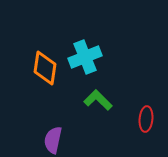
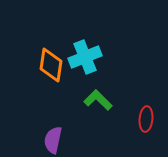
orange diamond: moved 6 px right, 3 px up
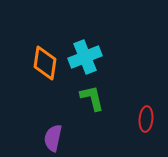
orange diamond: moved 6 px left, 2 px up
green L-shape: moved 6 px left, 2 px up; rotated 32 degrees clockwise
purple semicircle: moved 2 px up
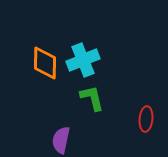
cyan cross: moved 2 px left, 3 px down
orange diamond: rotated 8 degrees counterclockwise
purple semicircle: moved 8 px right, 2 px down
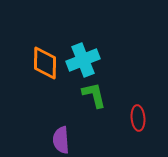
green L-shape: moved 2 px right, 3 px up
red ellipse: moved 8 px left, 1 px up; rotated 10 degrees counterclockwise
purple semicircle: rotated 16 degrees counterclockwise
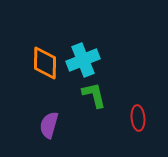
purple semicircle: moved 12 px left, 15 px up; rotated 20 degrees clockwise
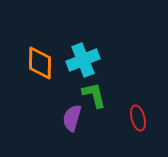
orange diamond: moved 5 px left
red ellipse: rotated 10 degrees counterclockwise
purple semicircle: moved 23 px right, 7 px up
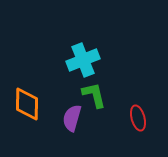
orange diamond: moved 13 px left, 41 px down
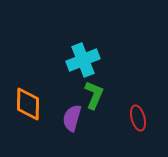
green L-shape: rotated 36 degrees clockwise
orange diamond: moved 1 px right
